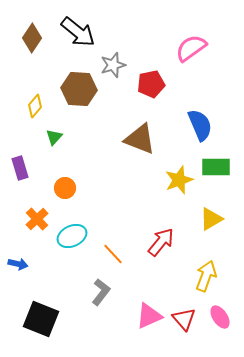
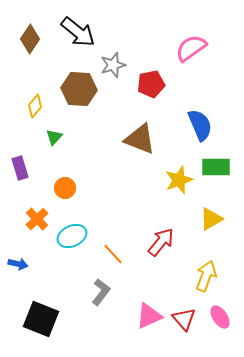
brown diamond: moved 2 px left, 1 px down
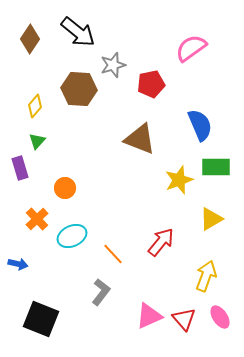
green triangle: moved 17 px left, 4 px down
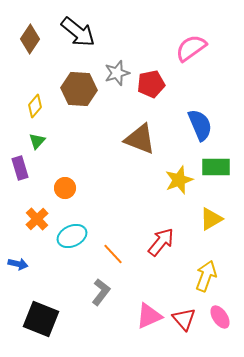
gray star: moved 4 px right, 8 px down
